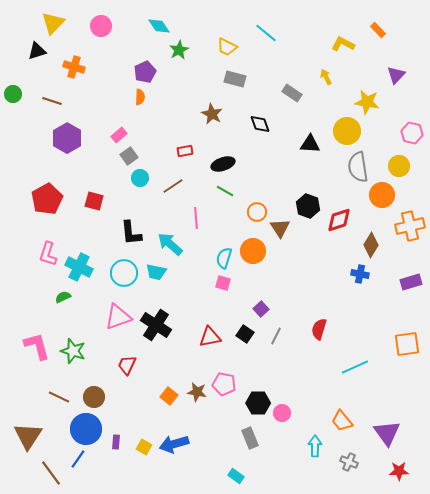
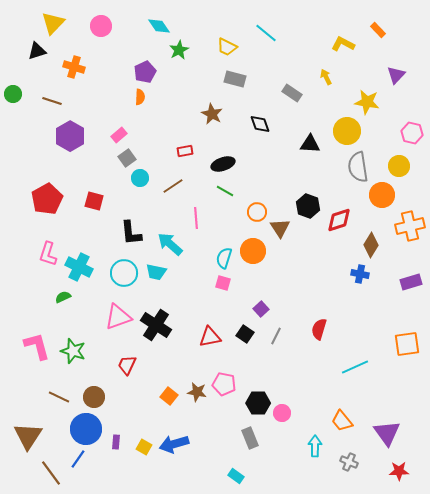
purple hexagon at (67, 138): moved 3 px right, 2 px up
gray square at (129, 156): moved 2 px left, 2 px down
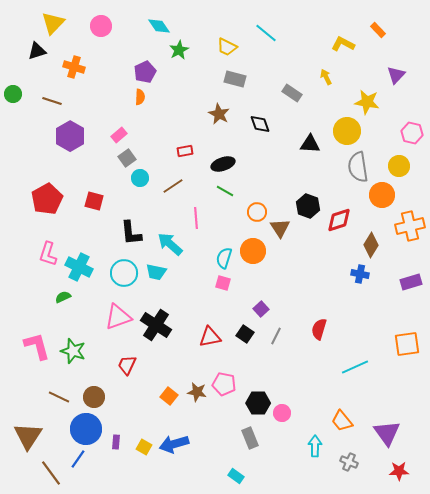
brown star at (212, 114): moved 7 px right
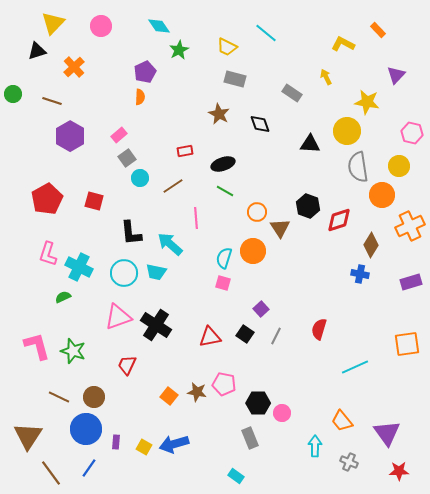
orange cross at (74, 67): rotated 30 degrees clockwise
orange cross at (410, 226): rotated 12 degrees counterclockwise
blue line at (78, 459): moved 11 px right, 9 px down
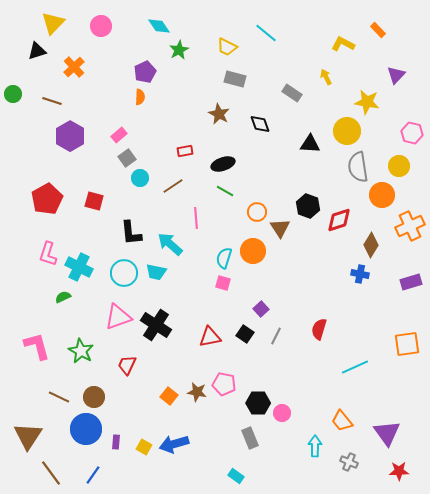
green star at (73, 351): moved 8 px right; rotated 10 degrees clockwise
blue line at (89, 468): moved 4 px right, 7 px down
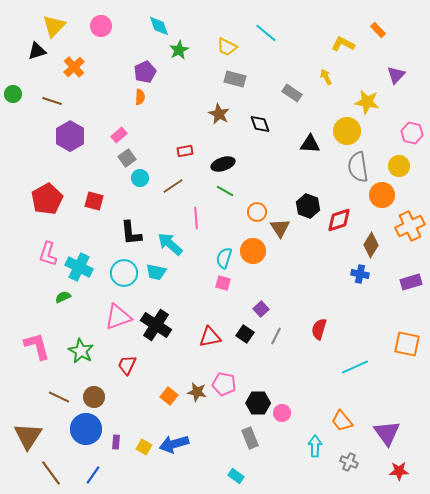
yellow triangle at (53, 23): moved 1 px right, 3 px down
cyan diamond at (159, 26): rotated 15 degrees clockwise
orange square at (407, 344): rotated 20 degrees clockwise
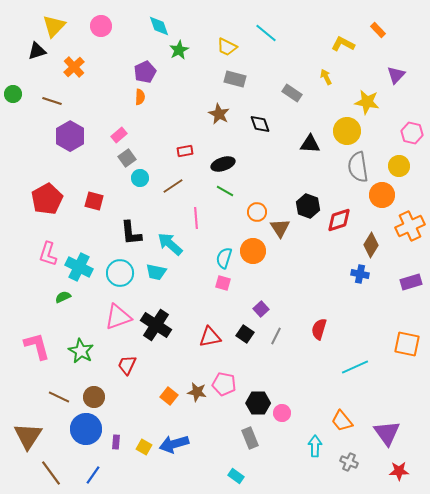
cyan circle at (124, 273): moved 4 px left
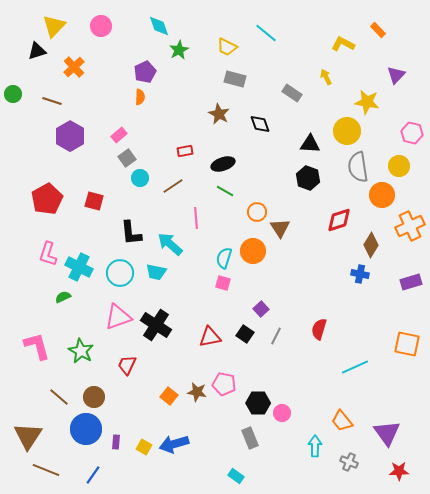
black hexagon at (308, 206): moved 28 px up
brown line at (59, 397): rotated 15 degrees clockwise
brown line at (51, 473): moved 5 px left, 3 px up; rotated 32 degrees counterclockwise
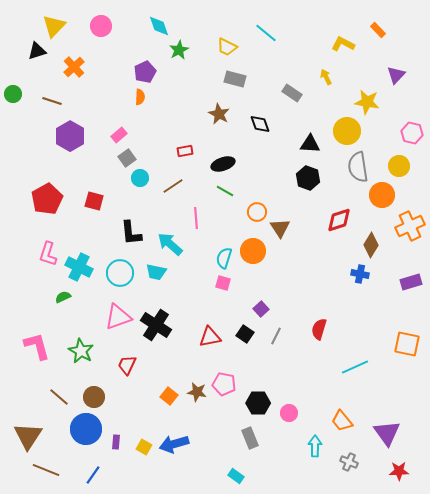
pink circle at (282, 413): moved 7 px right
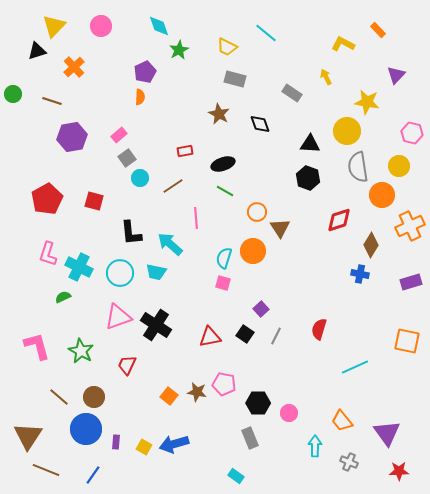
purple hexagon at (70, 136): moved 2 px right, 1 px down; rotated 20 degrees clockwise
orange square at (407, 344): moved 3 px up
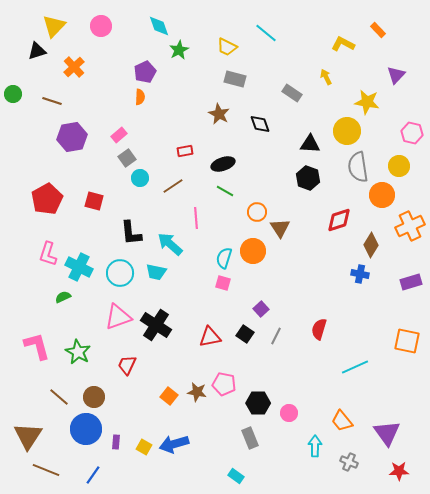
green star at (81, 351): moved 3 px left, 1 px down
